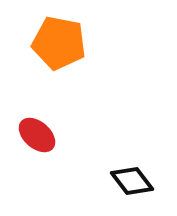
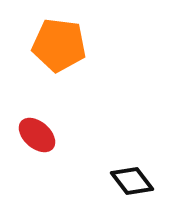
orange pentagon: moved 2 px down; rotated 4 degrees counterclockwise
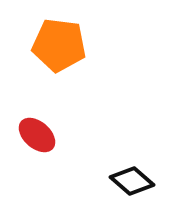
black diamond: rotated 12 degrees counterclockwise
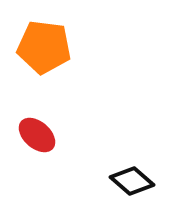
orange pentagon: moved 15 px left, 2 px down
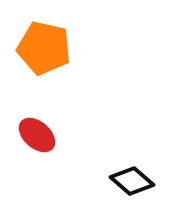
orange pentagon: moved 1 px down; rotated 6 degrees clockwise
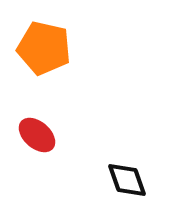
black diamond: moved 5 px left, 1 px up; rotated 30 degrees clockwise
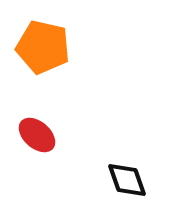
orange pentagon: moved 1 px left, 1 px up
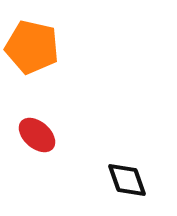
orange pentagon: moved 11 px left
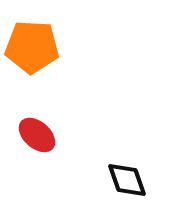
orange pentagon: rotated 10 degrees counterclockwise
